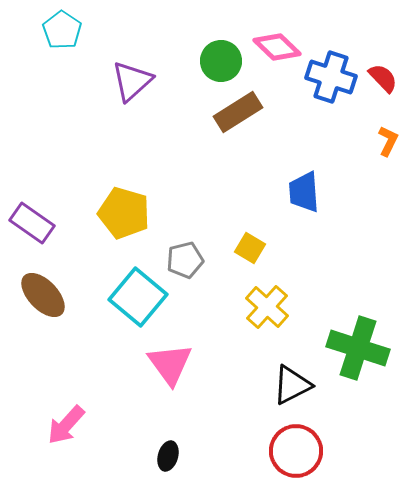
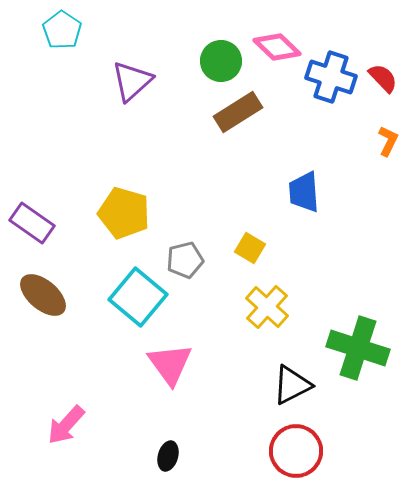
brown ellipse: rotated 6 degrees counterclockwise
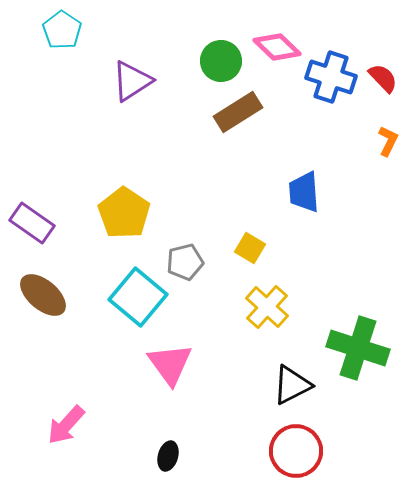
purple triangle: rotated 9 degrees clockwise
yellow pentagon: rotated 18 degrees clockwise
gray pentagon: moved 2 px down
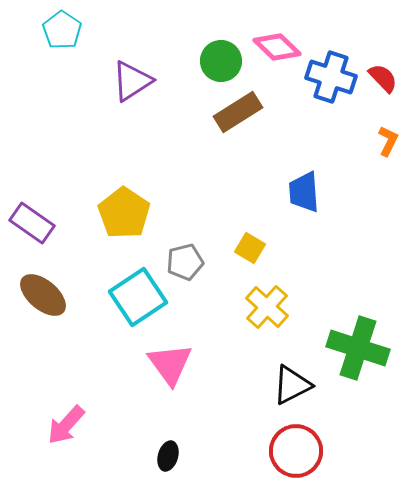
cyan square: rotated 16 degrees clockwise
